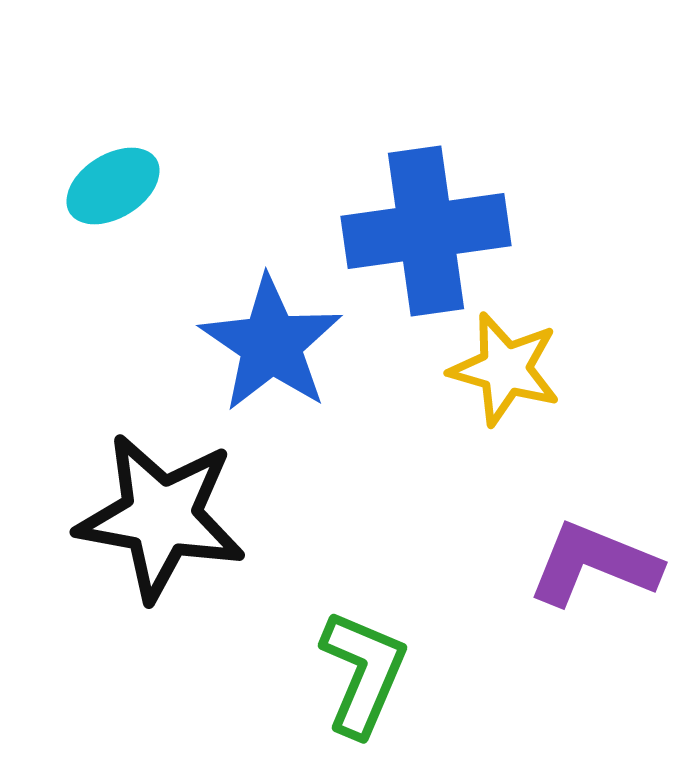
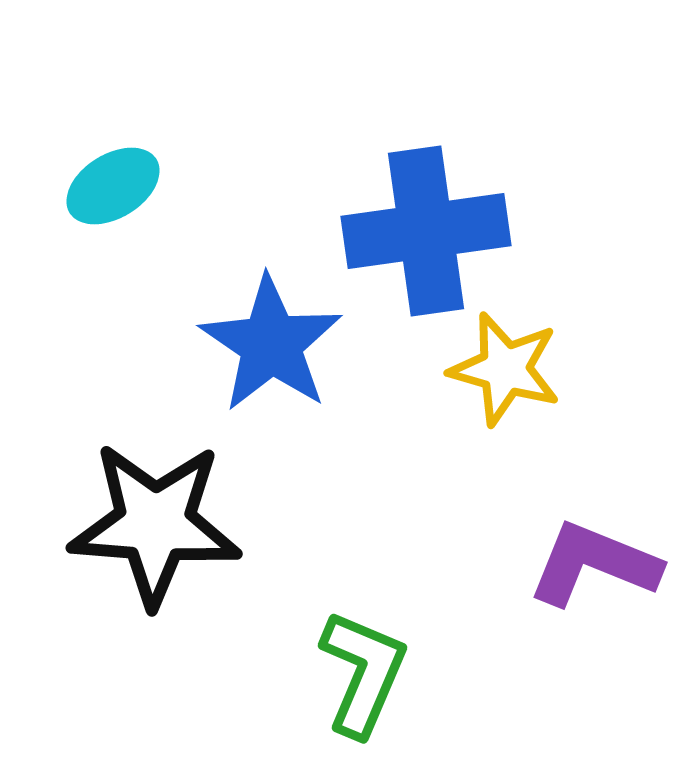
black star: moved 6 px left, 7 px down; rotated 6 degrees counterclockwise
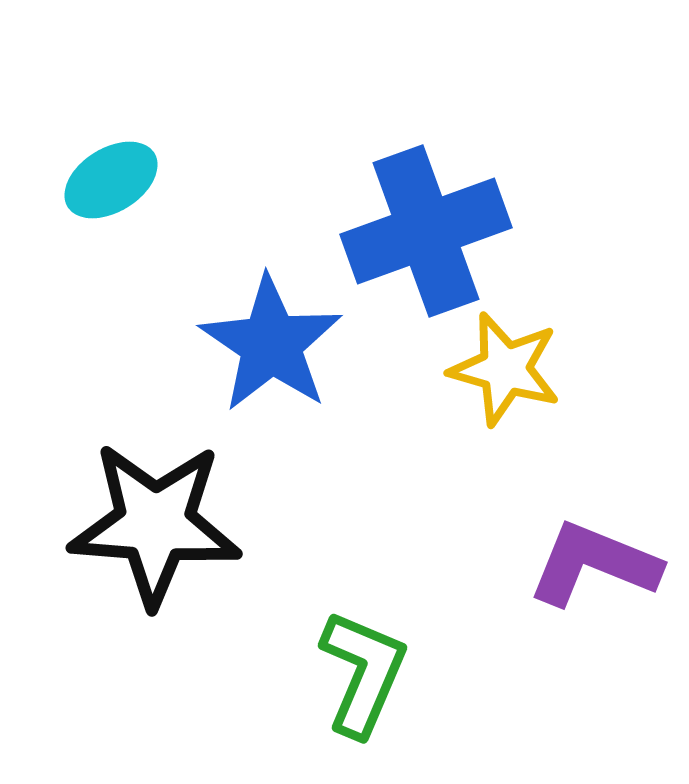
cyan ellipse: moved 2 px left, 6 px up
blue cross: rotated 12 degrees counterclockwise
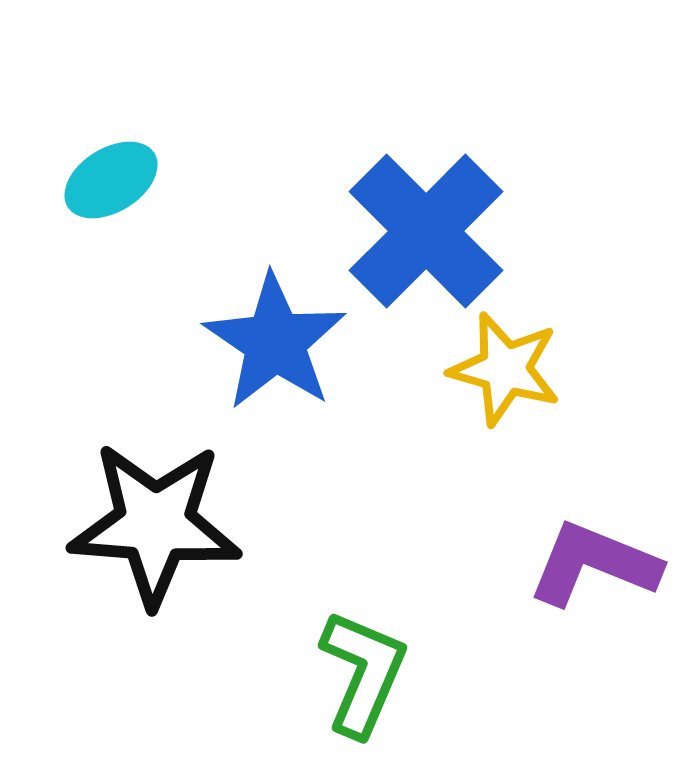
blue cross: rotated 25 degrees counterclockwise
blue star: moved 4 px right, 2 px up
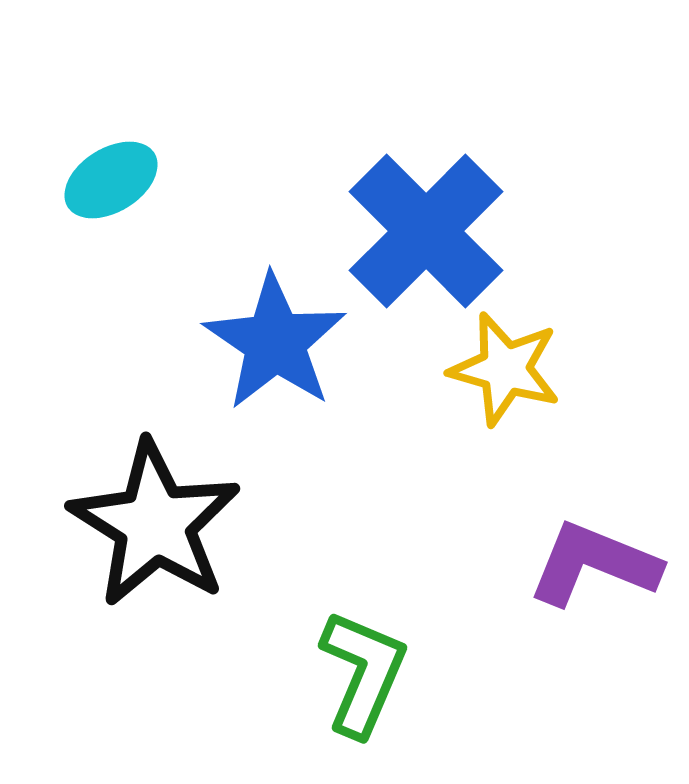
black star: rotated 28 degrees clockwise
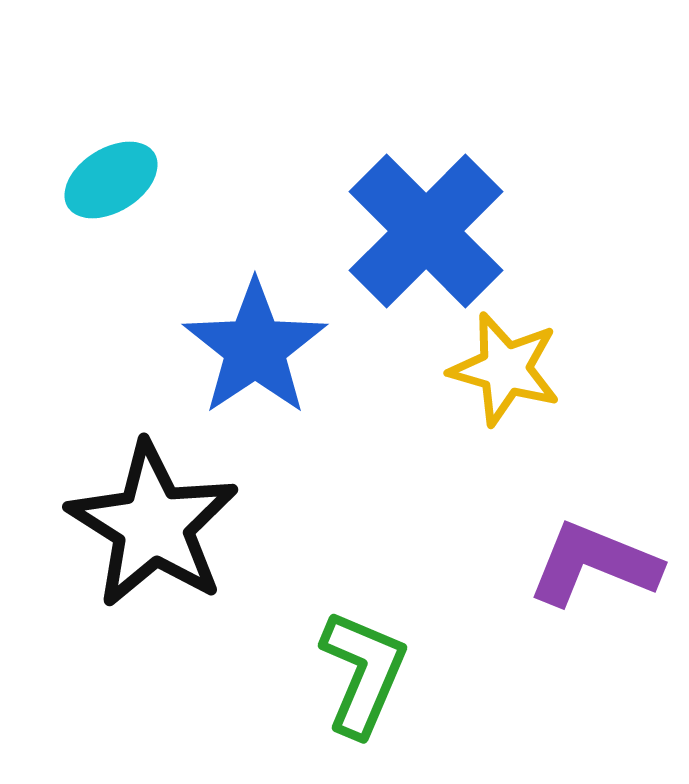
blue star: moved 20 px left, 6 px down; rotated 4 degrees clockwise
black star: moved 2 px left, 1 px down
